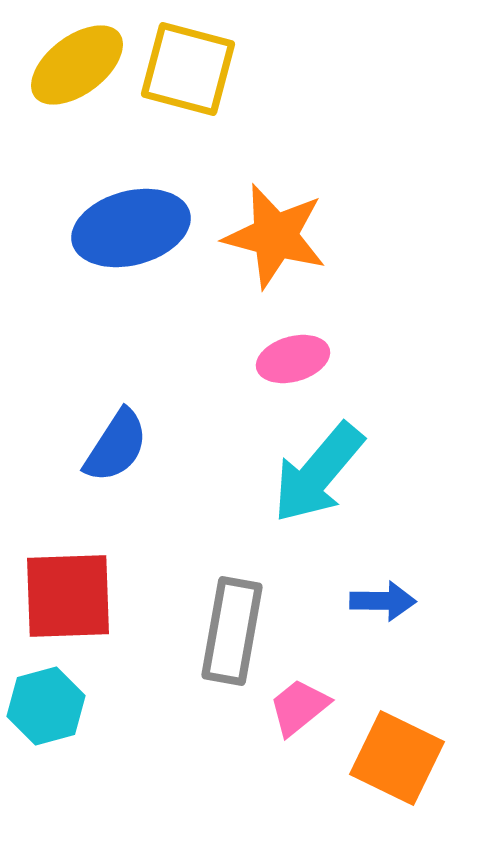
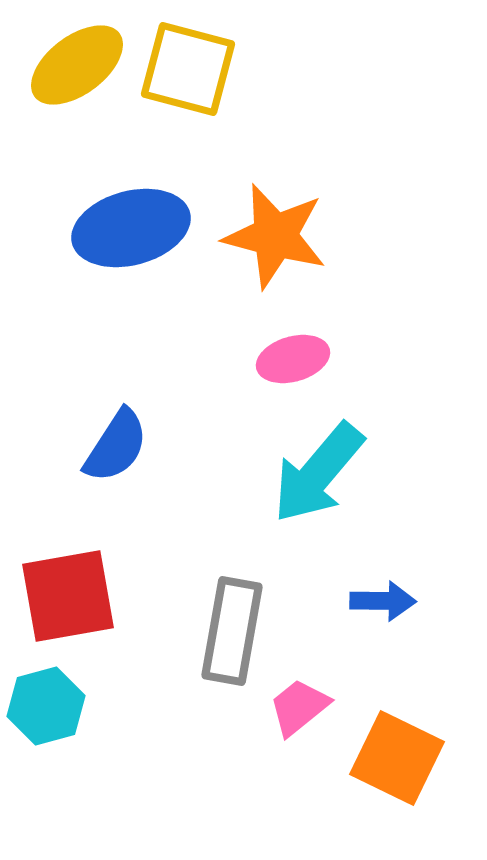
red square: rotated 8 degrees counterclockwise
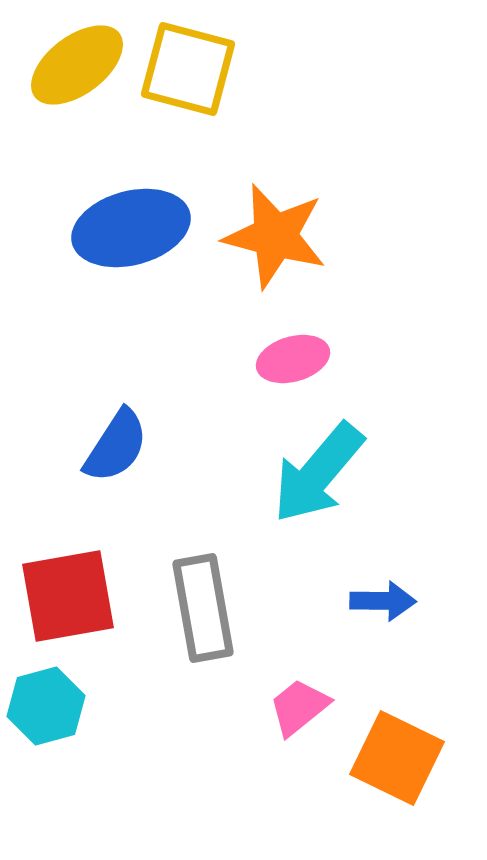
gray rectangle: moved 29 px left, 23 px up; rotated 20 degrees counterclockwise
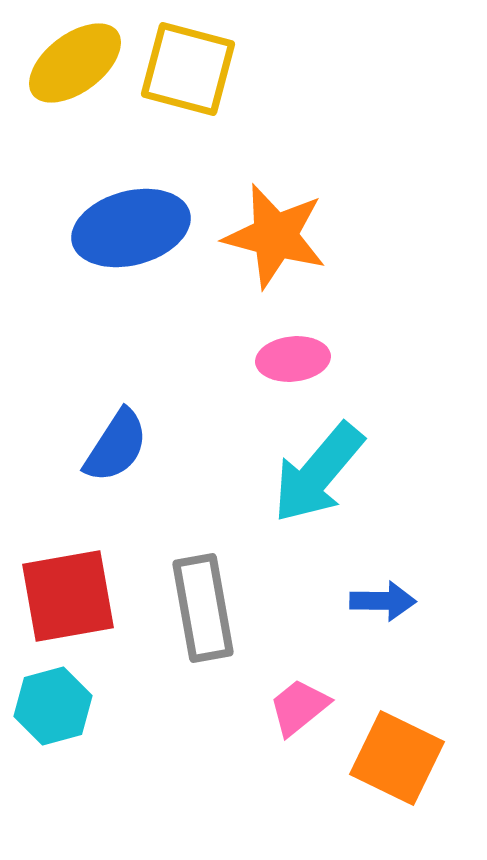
yellow ellipse: moved 2 px left, 2 px up
pink ellipse: rotated 10 degrees clockwise
cyan hexagon: moved 7 px right
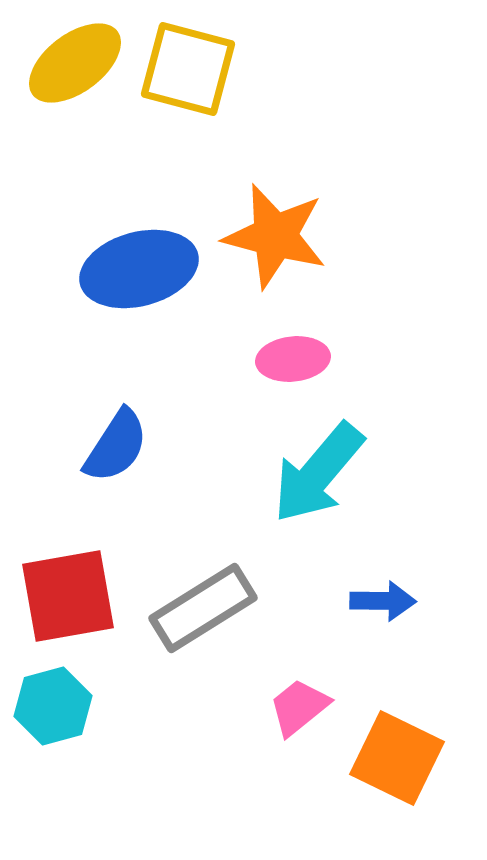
blue ellipse: moved 8 px right, 41 px down
gray rectangle: rotated 68 degrees clockwise
